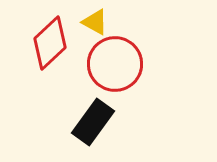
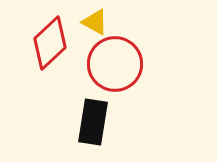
black rectangle: rotated 27 degrees counterclockwise
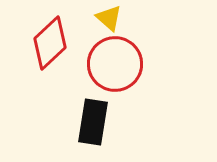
yellow triangle: moved 14 px right, 4 px up; rotated 12 degrees clockwise
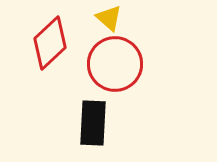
black rectangle: moved 1 px down; rotated 6 degrees counterclockwise
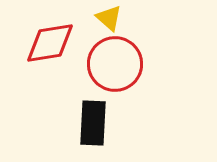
red diamond: rotated 34 degrees clockwise
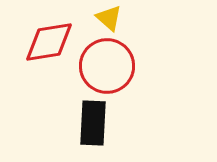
red diamond: moved 1 px left, 1 px up
red circle: moved 8 px left, 2 px down
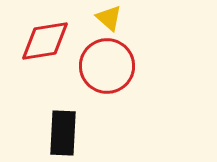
red diamond: moved 4 px left, 1 px up
black rectangle: moved 30 px left, 10 px down
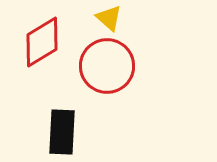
red diamond: moved 3 px left, 1 px down; rotated 22 degrees counterclockwise
black rectangle: moved 1 px left, 1 px up
